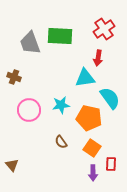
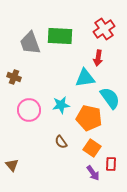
purple arrow: rotated 35 degrees counterclockwise
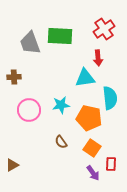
red arrow: rotated 14 degrees counterclockwise
brown cross: rotated 24 degrees counterclockwise
cyan semicircle: rotated 30 degrees clockwise
brown triangle: rotated 40 degrees clockwise
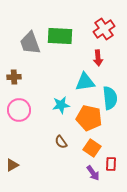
cyan triangle: moved 4 px down
pink circle: moved 10 px left
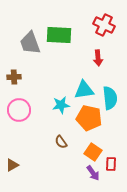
red cross: moved 4 px up; rotated 30 degrees counterclockwise
green rectangle: moved 1 px left, 1 px up
cyan triangle: moved 1 px left, 8 px down
orange square: moved 1 px right, 4 px down
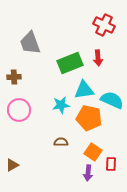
green rectangle: moved 11 px right, 28 px down; rotated 25 degrees counterclockwise
cyan semicircle: moved 2 px right, 2 px down; rotated 60 degrees counterclockwise
brown semicircle: rotated 128 degrees clockwise
purple arrow: moved 5 px left; rotated 42 degrees clockwise
